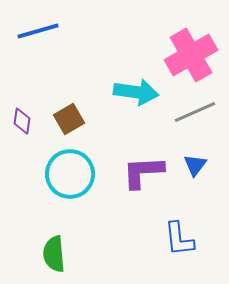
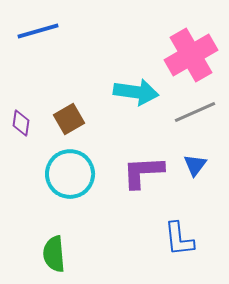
purple diamond: moved 1 px left, 2 px down
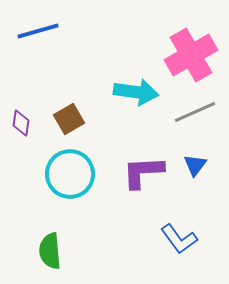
blue L-shape: rotated 30 degrees counterclockwise
green semicircle: moved 4 px left, 3 px up
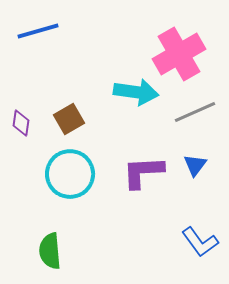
pink cross: moved 12 px left, 1 px up
blue L-shape: moved 21 px right, 3 px down
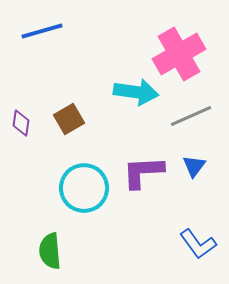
blue line: moved 4 px right
gray line: moved 4 px left, 4 px down
blue triangle: moved 1 px left, 1 px down
cyan circle: moved 14 px right, 14 px down
blue L-shape: moved 2 px left, 2 px down
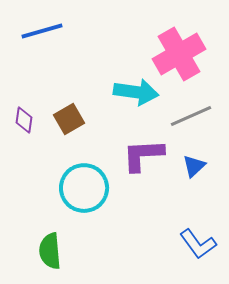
purple diamond: moved 3 px right, 3 px up
blue triangle: rotated 10 degrees clockwise
purple L-shape: moved 17 px up
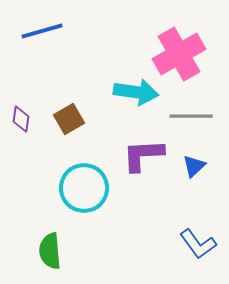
gray line: rotated 24 degrees clockwise
purple diamond: moved 3 px left, 1 px up
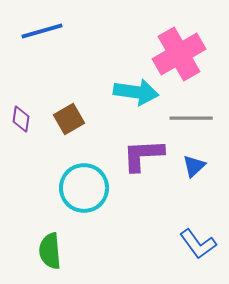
gray line: moved 2 px down
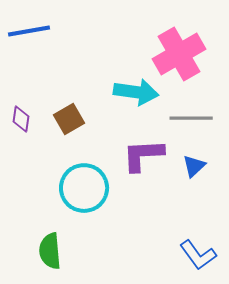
blue line: moved 13 px left; rotated 6 degrees clockwise
blue L-shape: moved 11 px down
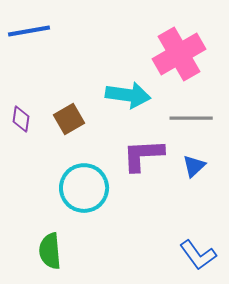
cyan arrow: moved 8 px left, 3 px down
